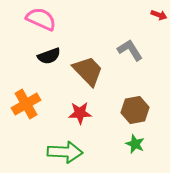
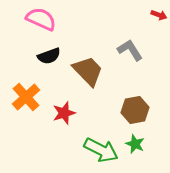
orange cross: moved 7 px up; rotated 12 degrees counterclockwise
red star: moved 16 px left; rotated 15 degrees counterclockwise
green arrow: moved 36 px right, 2 px up; rotated 24 degrees clockwise
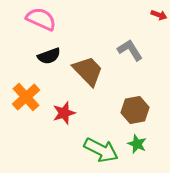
green star: moved 2 px right
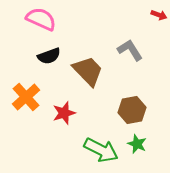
brown hexagon: moved 3 px left
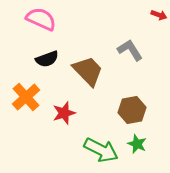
black semicircle: moved 2 px left, 3 px down
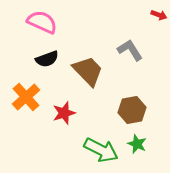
pink semicircle: moved 1 px right, 3 px down
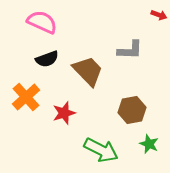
gray L-shape: rotated 124 degrees clockwise
green star: moved 12 px right
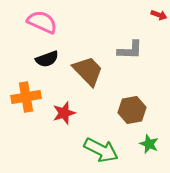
orange cross: rotated 32 degrees clockwise
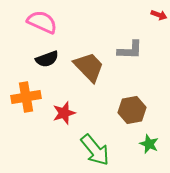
brown trapezoid: moved 1 px right, 4 px up
green arrow: moved 6 px left; rotated 24 degrees clockwise
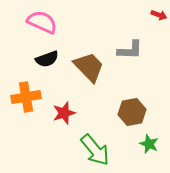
brown hexagon: moved 2 px down
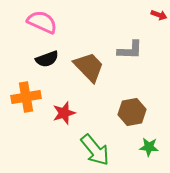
green star: moved 3 px down; rotated 18 degrees counterclockwise
